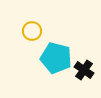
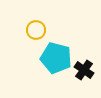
yellow circle: moved 4 px right, 1 px up
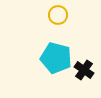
yellow circle: moved 22 px right, 15 px up
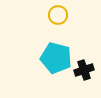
black cross: rotated 36 degrees clockwise
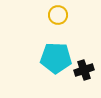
cyan pentagon: rotated 12 degrees counterclockwise
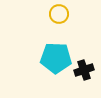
yellow circle: moved 1 px right, 1 px up
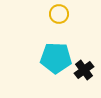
black cross: rotated 18 degrees counterclockwise
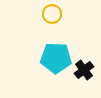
yellow circle: moved 7 px left
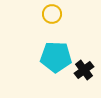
cyan pentagon: moved 1 px up
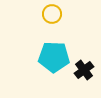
cyan pentagon: moved 2 px left
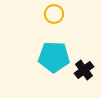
yellow circle: moved 2 px right
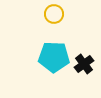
black cross: moved 6 px up
